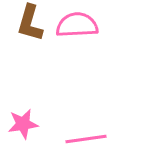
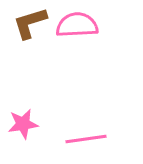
brown L-shape: rotated 57 degrees clockwise
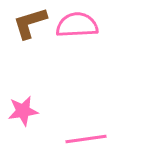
pink star: moved 13 px up
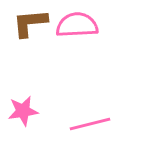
brown L-shape: rotated 12 degrees clockwise
pink line: moved 4 px right, 15 px up; rotated 6 degrees counterclockwise
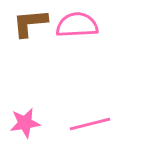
pink star: moved 2 px right, 12 px down
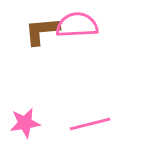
brown L-shape: moved 12 px right, 8 px down
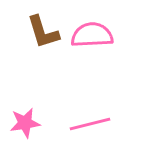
pink semicircle: moved 15 px right, 10 px down
brown L-shape: moved 1 px right, 1 px down; rotated 102 degrees counterclockwise
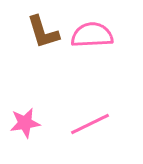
pink line: rotated 12 degrees counterclockwise
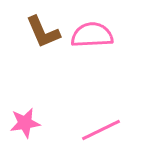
brown L-shape: rotated 6 degrees counterclockwise
pink line: moved 11 px right, 6 px down
